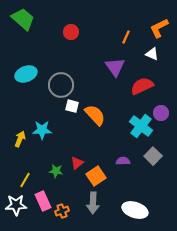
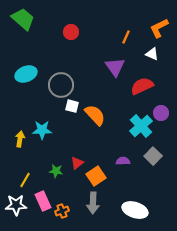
cyan cross: rotated 10 degrees clockwise
yellow arrow: rotated 14 degrees counterclockwise
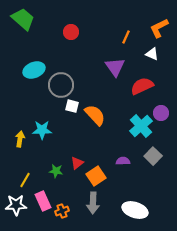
cyan ellipse: moved 8 px right, 4 px up
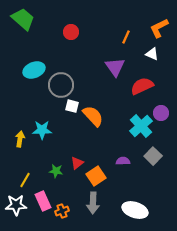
orange semicircle: moved 2 px left, 1 px down
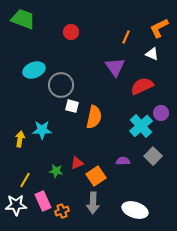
green trapezoid: rotated 20 degrees counterclockwise
orange semicircle: moved 1 px right, 1 px down; rotated 55 degrees clockwise
red triangle: rotated 16 degrees clockwise
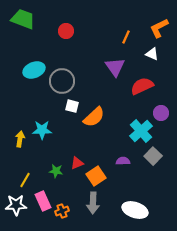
red circle: moved 5 px left, 1 px up
gray circle: moved 1 px right, 4 px up
orange semicircle: rotated 35 degrees clockwise
cyan cross: moved 5 px down
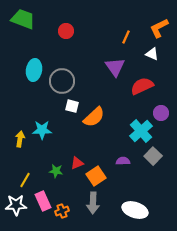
cyan ellipse: rotated 60 degrees counterclockwise
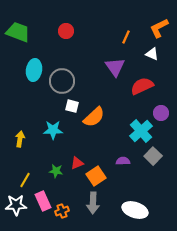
green trapezoid: moved 5 px left, 13 px down
cyan star: moved 11 px right
